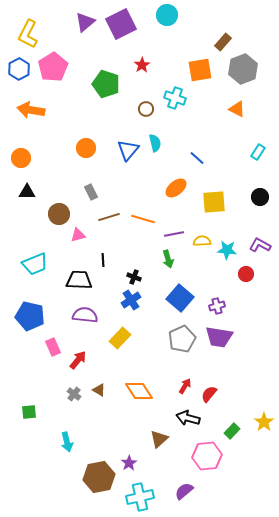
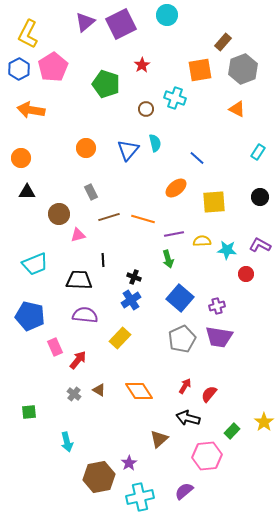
pink rectangle at (53, 347): moved 2 px right
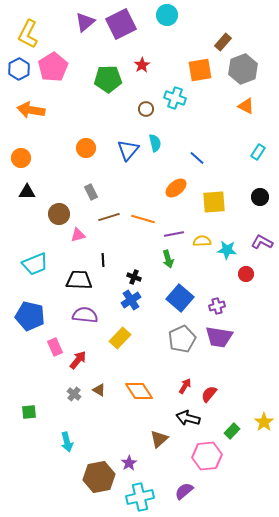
green pentagon at (106, 84): moved 2 px right, 5 px up; rotated 20 degrees counterclockwise
orange triangle at (237, 109): moved 9 px right, 3 px up
purple L-shape at (260, 245): moved 2 px right, 3 px up
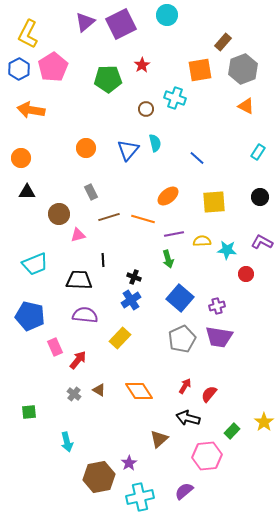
orange ellipse at (176, 188): moved 8 px left, 8 px down
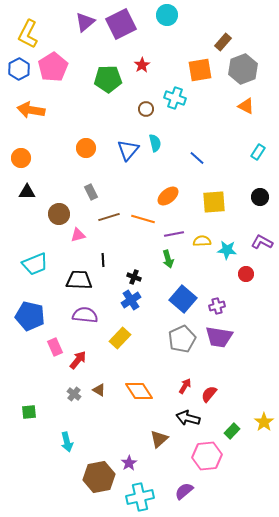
blue square at (180, 298): moved 3 px right, 1 px down
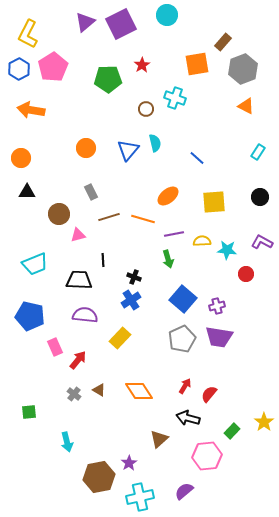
orange square at (200, 70): moved 3 px left, 6 px up
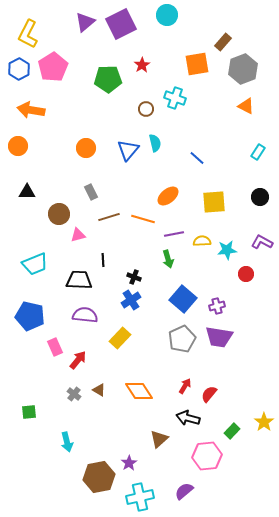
orange circle at (21, 158): moved 3 px left, 12 px up
cyan star at (227, 250): rotated 12 degrees counterclockwise
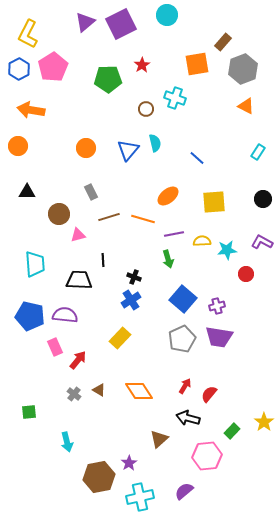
black circle at (260, 197): moved 3 px right, 2 px down
cyan trapezoid at (35, 264): rotated 72 degrees counterclockwise
purple semicircle at (85, 315): moved 20 px left
